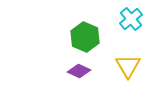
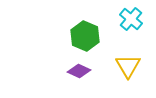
cyan cross: rotated 10 degrees counterclockwise
green hexagon: moved 1 px up
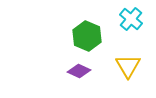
green hexagon: moved 2 px right
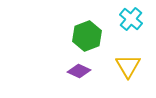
green hexagon: rotated 16 degrees clockwise
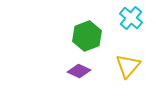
cyan cross: moved 1 px up
yellow triangle: rotated 12 degrees clockwise
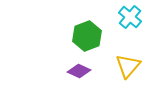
cyan cross: moved 1 px left, 1 px up
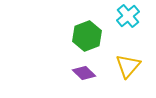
cyan cross: moved 2 px left, 1 px up; rotated 10 degrees clockwise
purple diamond: moved 5 px right, 2 px down; rotated 20 degrees clockwise
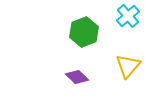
green hexagon: moved 3 px left, 4 px up
purple diamond: moved 7 px left, 4 px down
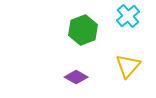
green hexagon: moved 1 px left, 2 px up
purple diamond: moved 1 px left; rotated 15 degrees counterclockwise
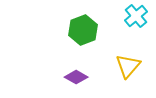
cyan cross: moved 8 px right
